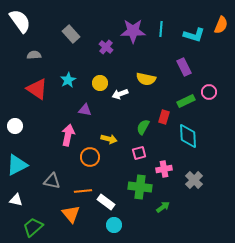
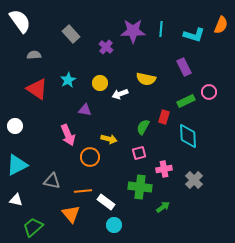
pink arrow: rotated 145 degrees clockwise
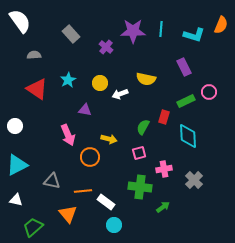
orange triangle: moved 3 px left
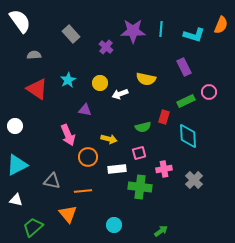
green semicircle: rotated 133 degrees counterclockwise
orange circle: moved 2 px left
white rectangle: moved 11 px right, 33 px up; rotated 42 degrees counterclockwise
green arrow: moved 2 px left, 24 px down
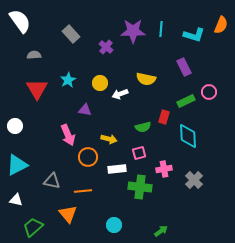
red triangle: rotated 25 degrees clockwise
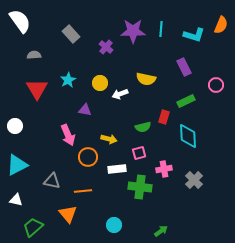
pink circle: moved 7 px right, 7 px up
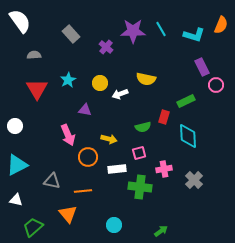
cyan line: rotated 35 degrees counterclockwise
purple rectangle: moved 18 px right
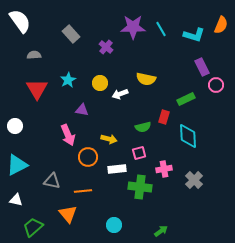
purple star: moved 4 px up
green rectangle: moved 2 px up
purple triangle: moved 3 px left
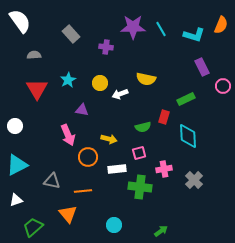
purple cross: rotated 32 degrees counterclockwise
pink circle: moved 7 px right, 1 px down
white triangle: rotated 32 degrees counterclockwise
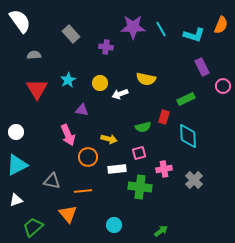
white circle: moved 1 px right, 6 px down
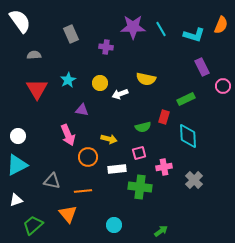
gray rectangle: rotated 18 degrees clockwise
white circle: moved 2 px right, 4 px down
pink cross: moved 2 px up
green trapezoid: moved 2 px up
